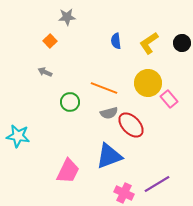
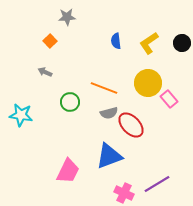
cyan star: moved 3 px right, 21 px up
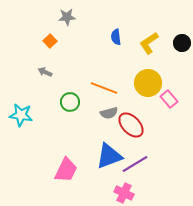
blue semicircle: moved 4 px up
pink trapezoid: moved 2 px left, 1 px up
purple line: moved 22 px left, 20 px up
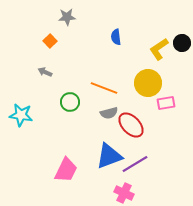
yellow L-shape: moved 10 px right, 6 px down
pink rectangle: moved 3 px left, 4 px down; rotated 60 degrees counterclockwise
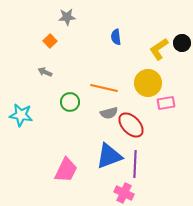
orange line: rotated 8 degrees counterclockwise
purple line: rotated 56 degrees counterclockwise
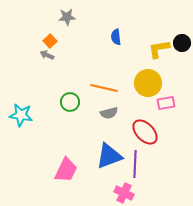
yellow L-shape: rotated 25 degrees clockwise
gray arrow: moved 2 px right, 17 px up
red ellipse: moved 14 px right, 7 px down
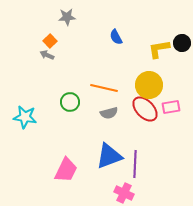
blue semicircle: rotated 21 degrees counterclockwise
yellow circle: moved 1 px right, 2 px down
pink rectangle: moved 5 px right, 4 px down
cyan star: moved 4 px right, 2 px down
red ellipse: moved 23 px up
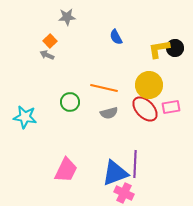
black circle: moved 7 px left, 5 px down
blue triangle: moved 6 px right, 17 px down
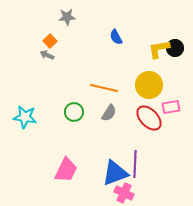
green circle: moved 4 px right, 10 px down
red ellipse: moved 4 px right, 9 px down
gray semicircle: rotated 42 degrees counterclockwise
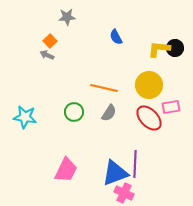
yellow L-shape: rotated 15 degrees clockwise
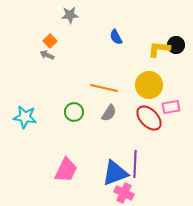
gray star: moved 3 px right, 2 px up
black circle: moved 1 px right, 3 px up
